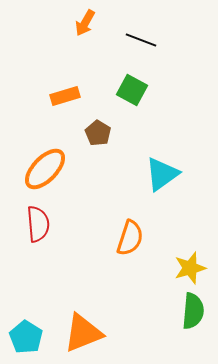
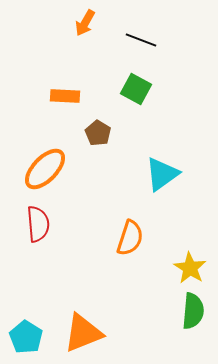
green square: moved 4 px right, 1 px up
orange rectangle: rotated 20 degrees clockwise
yellow star: rotated 24 degrees counterclockwise
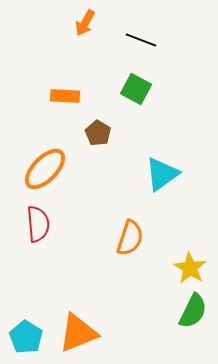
green semicircle: rotated 21 degrees clockwise
orange triangle: moved 5 px left
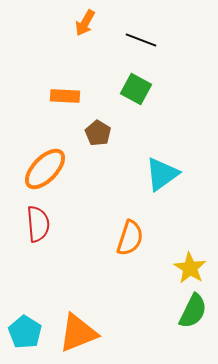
cyan pentagon: moved 1 px left, 5 px up
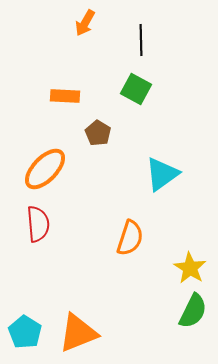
black line: rotated 68 degrees clockwise
